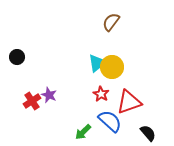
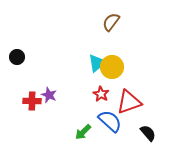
red cross: rotated 36 degrees clockwise
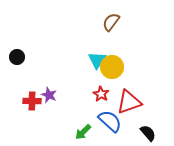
cyan triangle: moved 3 px up; rotated 18 degrees counterclockwise
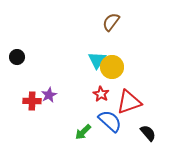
purple star: rotated 21 degrees clockwise
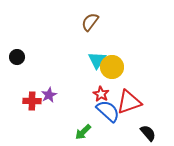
brown semicircle: moved 21 px left
blue semicircle: moved 2 px left, 10 px up
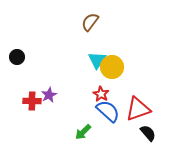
red triangle: moved 9 px right, 7 px down
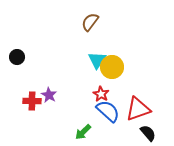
purple star: rotated 14 degrees counterclockwise
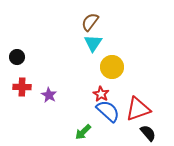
cyan triangle: moved 4 px left, 17 px up
red cross: moved 10 px left, 14 px up
